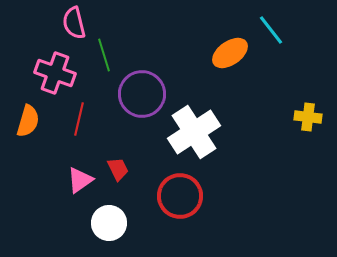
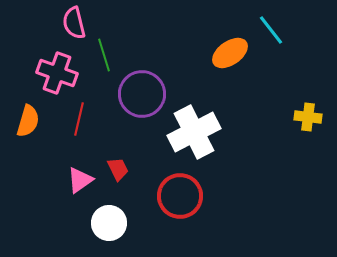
pink cross: moved 2 px right
white cross: rotated 6 degrees clockwise
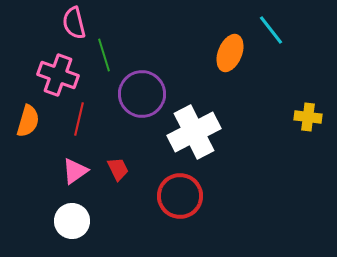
orange ellipse: rotated 33 degrees counterclockwise
pink cross: moved 1 px right, 2 px down
pink triangle: moved 5 px left, 9 px up
white circle: moved 37 px left, 2 px up
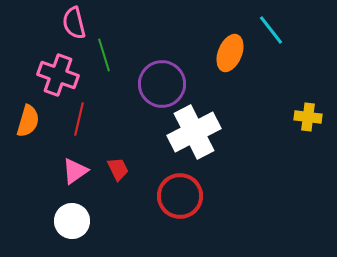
purple circle: moved 20 px right, 10 px up
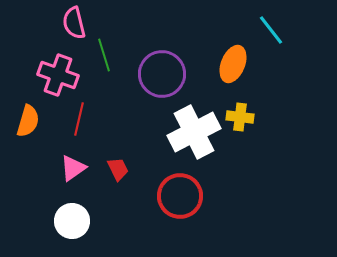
orange ellipse: moved 3 px right, 11 px down
purple circle: moved 10 px up
yellow cross: moved 68 px left
pink triangle: moved 2 px left, 3 px up
